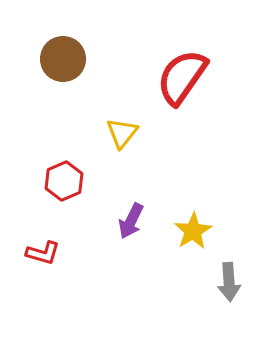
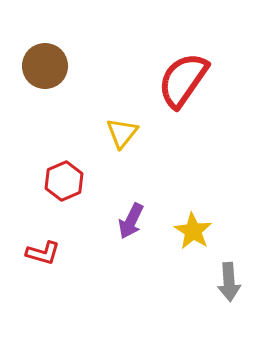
brown circle: moved 18 px left, 7 px down
red semicircle: moved 1 px right, 3 px down
yellow star: rotated 9 degrees counterclockwise
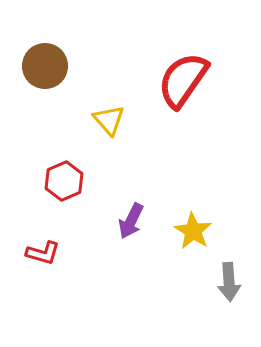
yellow triangle: moved 13 px left, 13 px up; rotated 20 degrees counterclockwise
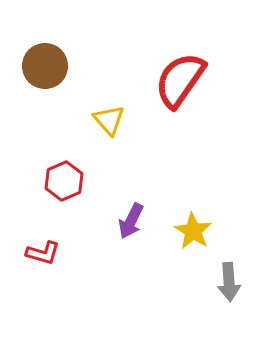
red semicircle: moved 3 px left
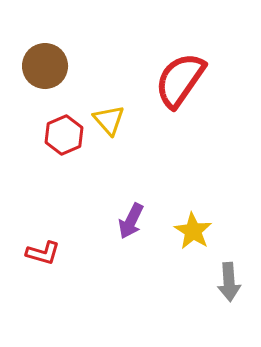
red hexagon: moved 46 px up
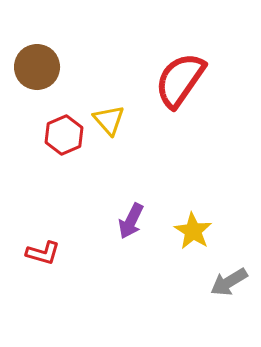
brown circle: moved 8 px left, 1 px down
gray arrow: rotated 63 degrees clockwise
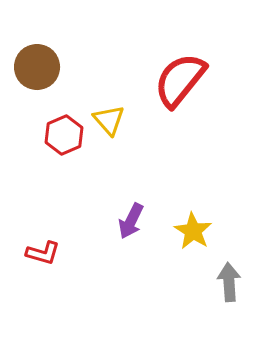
red semicircle: rotated 4 degrees clockwise
gray arrow: rotated 117 degrees clockwise
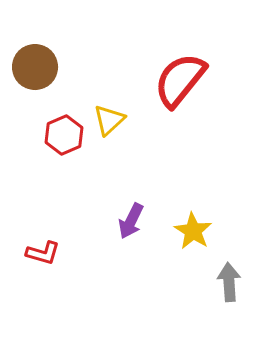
brown circle: moved 2 px left
yellow triangle: rotated 28 degrees clockwise
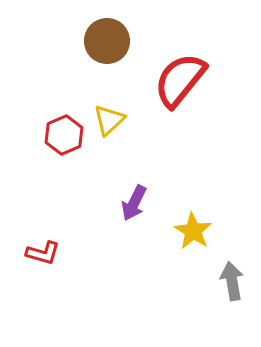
brown circle: moved 72 px right, 26 px up
purple arrow: moved 3 px right, 18 px up
gray arrow: moved 3 px right, 1 px up; rotated 6 degrees counterclockwise
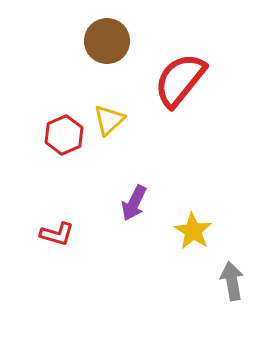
red L-shape: moved 14 px right, 19 px up
